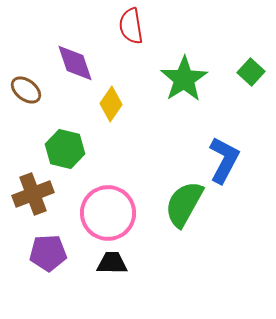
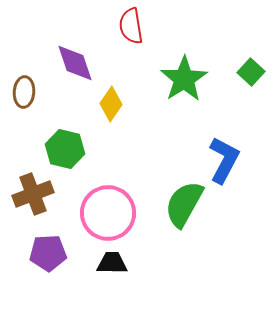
brown ellipse: moved 2 px left, 2 px down; rotated 56 degrees clockwise
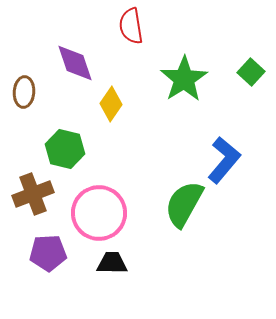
blue L-shape: rotated 12 degrees clockwise
pink circle: moved 9 px left
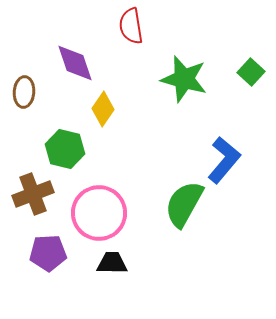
green star: rotated 24 degrees counterclockwise
yellow diamond: moved 8 px left, 5 px down
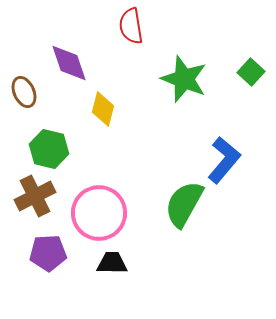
purple diamond: moved 6 px left
green star: rotated 6 degrees clockwise
brown ellipse: rotated 28 degrees counterclockwise
yellow diamond: rotated 20 degrees counterclockwise
green hexagon: moved 16 px left
brown cross: moved 2 px right, 2 px down; rotated 6 degrees counterclockwise
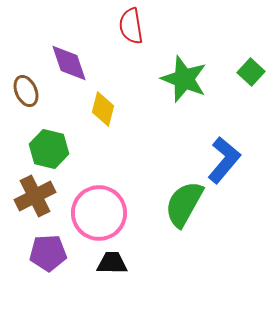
brown ellipse: moved 2 px right, 1 px up
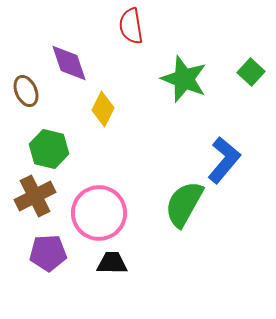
yellow diamond: rotated 12 degrees clockwise
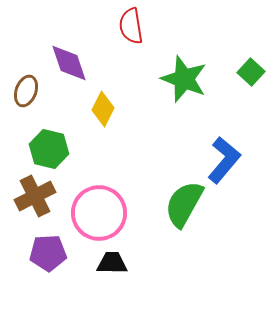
brown ellipse: rotated 44 degrees clockwise
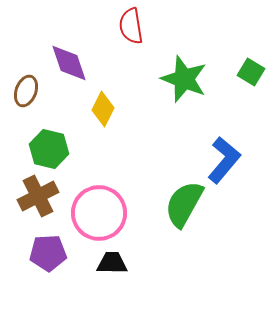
green square: rotated 12 degrees counterclockwise
brown cross: moved 3 px right
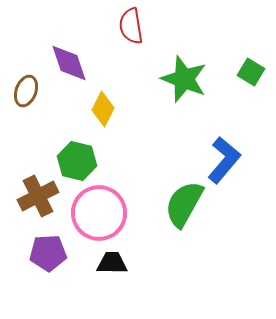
green hexagon: moved 28 px right, 12 px down
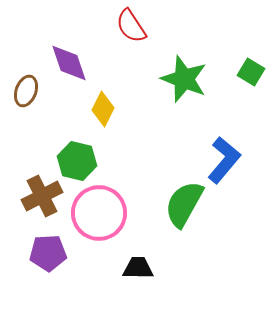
red semicircle: rotated 24 degrees counterclockwise
brown cross: moved 4 px right
black trapezoid: moved 26 px right, 5 px down
